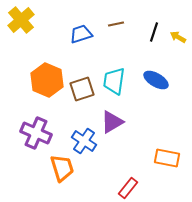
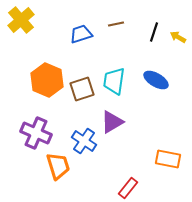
orange rectangle: moved 1 px right, 1 px down
orange trapezoid: moved 4 px left, 2 px up
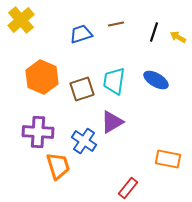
orange hexagon: moved 5 px left, 3 px up
purple cross: moved 2 px right, 1 px up; rotated 20 degrees counterclockwise
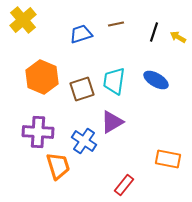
yellow cross: moved 2 px right
red rectangle: moved 4 px left, 3 px up
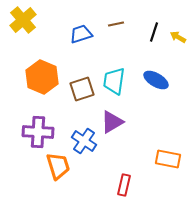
red rectangle: rotated 25 degrees counterclockwise
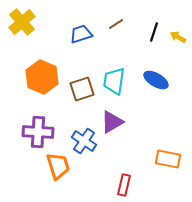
yellow cross: moved 1 px left, 2 px down
brown line: rotated 21 degrees counterclockwise
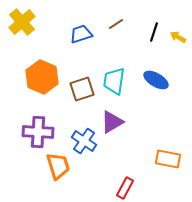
red rectangle: moved 1 px right, 3 px down; rotated 15 degrees clockwise
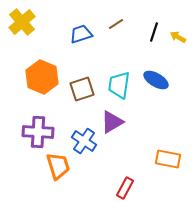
cyan trapezoid: moved 5 px right, 4 px down
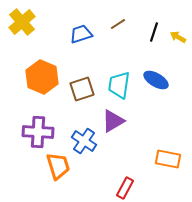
brown line: moved 2 px right
purple triangle: moved 1 px right, 1 px up
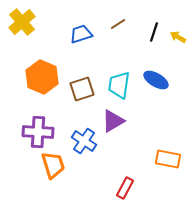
orange trapezoid: moved 5 px left, 1 px up
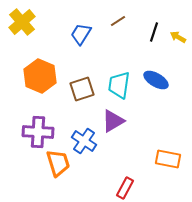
brown line: moved 3 px up
blue trapezoid: rotated 40 degrees counterclockwise
orange hexagon: moved 2 px left, 1 px up
orange trapezoid: moved 5 px right, 2 px up
